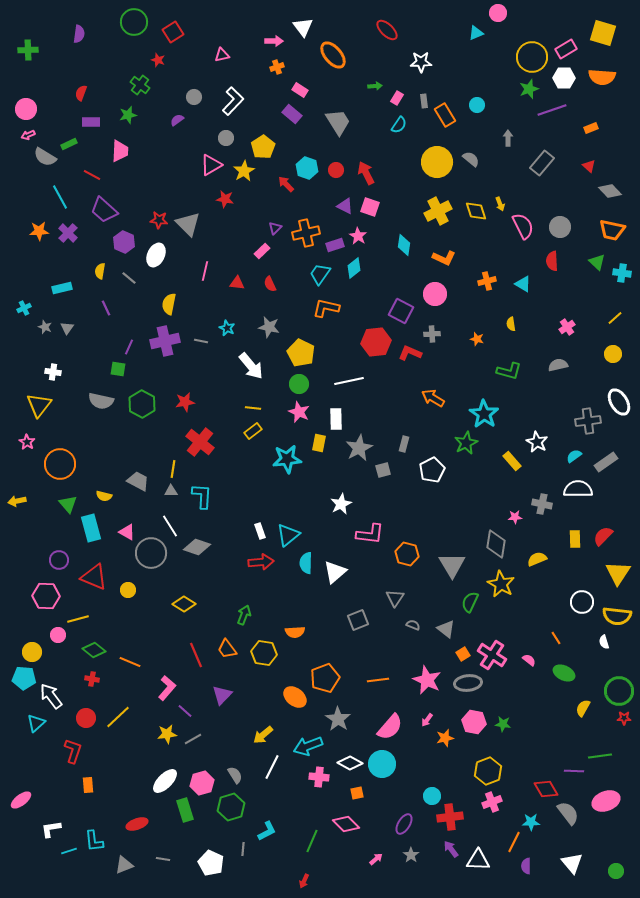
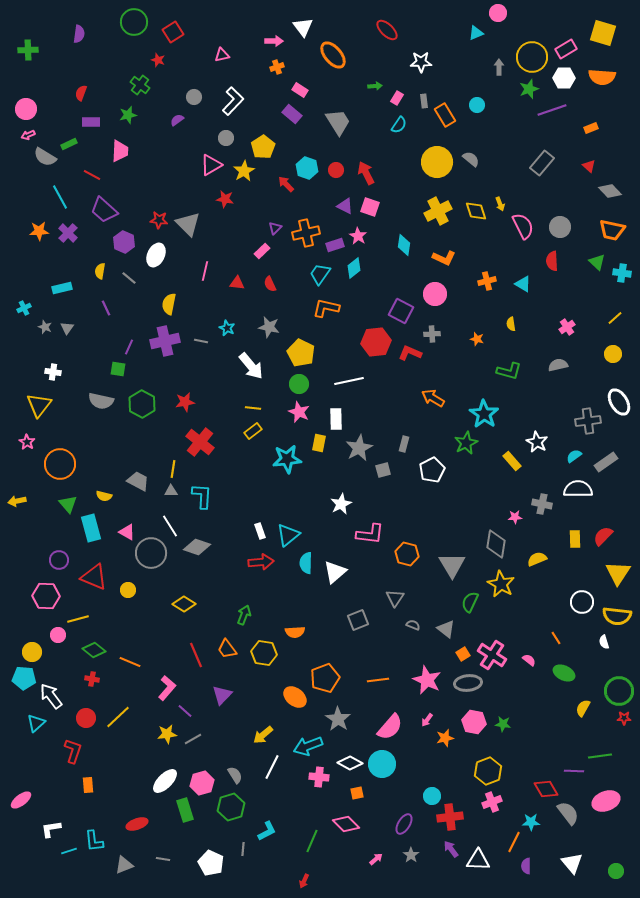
gray arrow at (508, 138): moved 9 px left, 71 px up
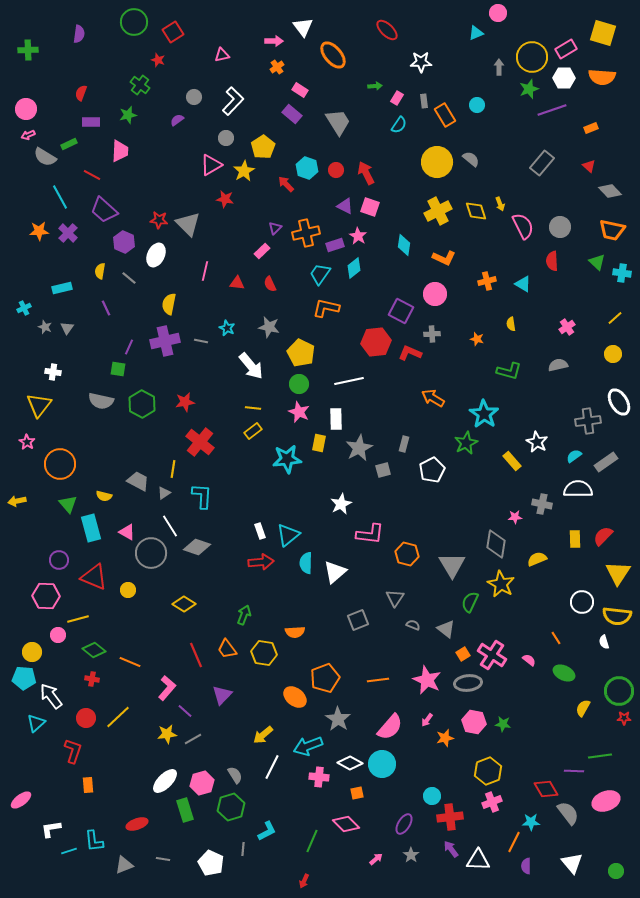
orange cross at (277, 67): rotated 16 degrees counterclockwise
gray triangle at (171, 491): moved 7 px left, 2 px down; rotated 32 degrees counterclockwise
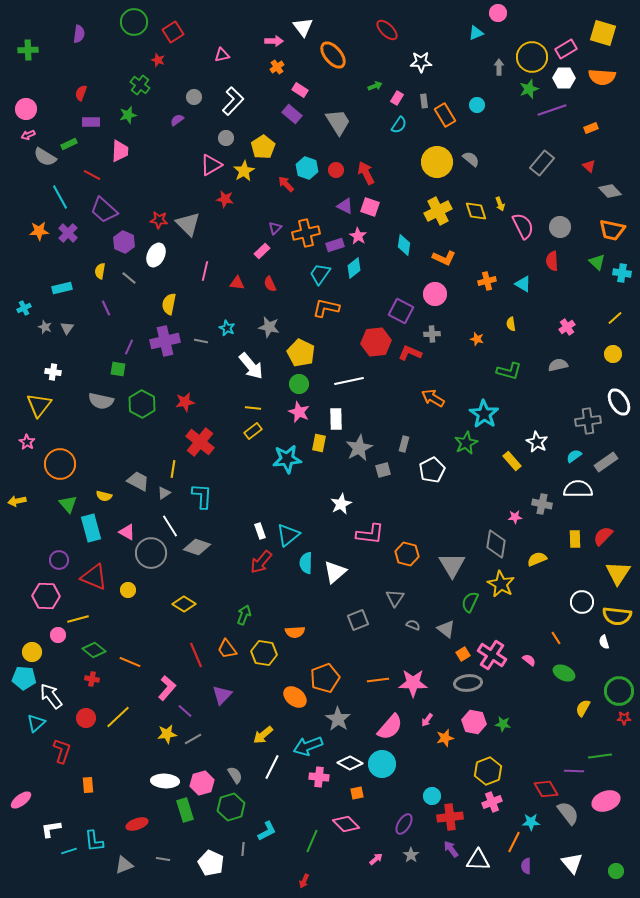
green arrow at (375, 86): rotated 16 degrees counterclockwise
red arrow at (261, 562): rotated 135 degrees clockwise
pink star at (427, 680): moved 14 px left, 3 px down; rotated 24 degrees counterclockwise
red L-shape at (73, 751): moved 11 px left
white ellipse at (165, 781): rotated 48 degrees clockwise
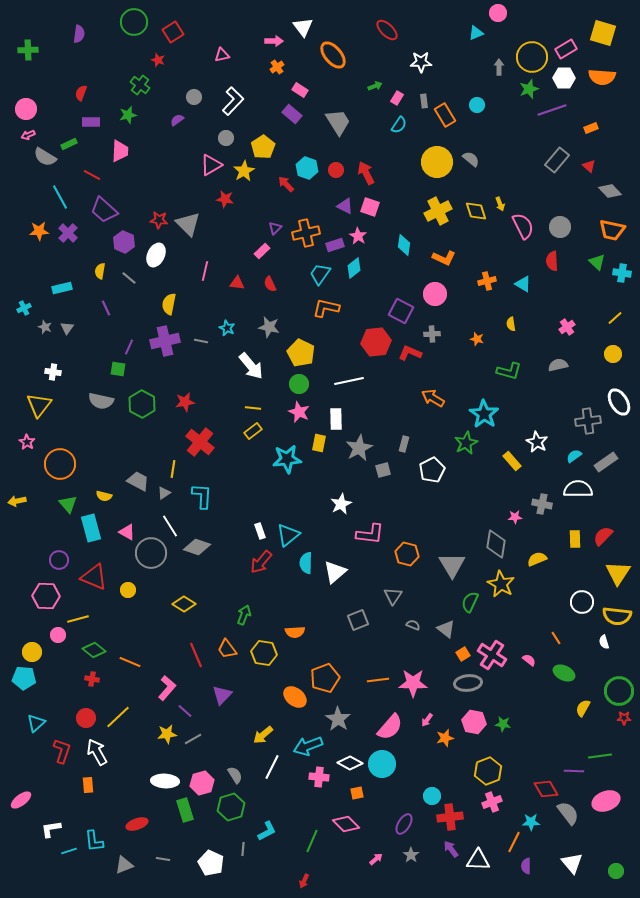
gray rectangle at (542, 163): moved 15 px right, 3 px up
gray triangle at (395, 598): moved 2 px left, 2 px up
white arrow at (51, 696): moved 46 px right, 56 px down; rotated 8 degrees clockwise
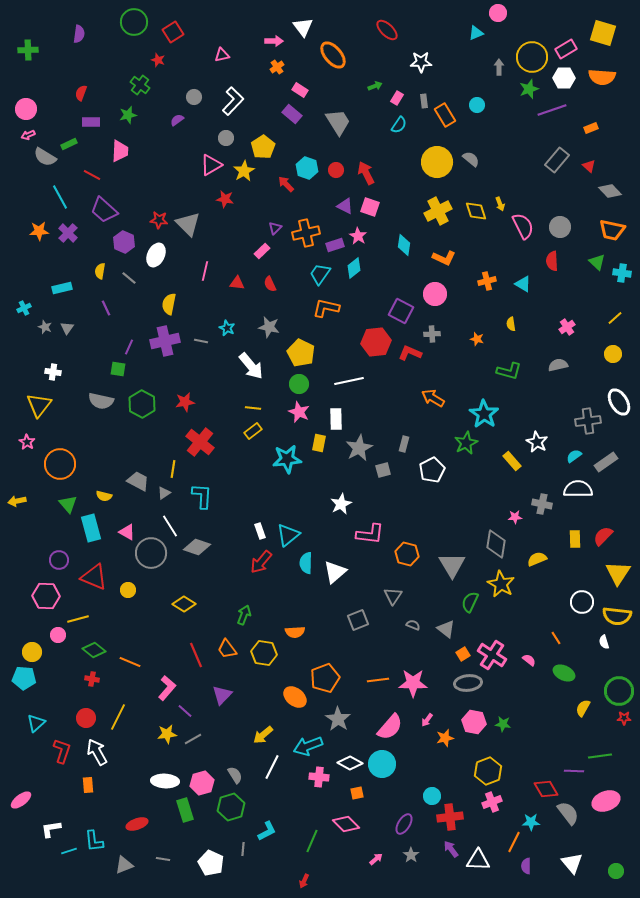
yellow line at (118, 717): rotated 20 degrees counterclockwise
